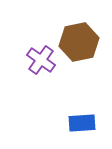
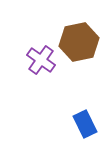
blue rectangle: moved 3 px right, 1 px down; rotated 68 degrees clockwise
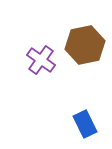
brown hexagon: moved 6 px right, 3 px down
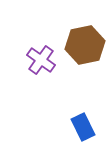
blue rectangle: moved 2 px left, 3 px down
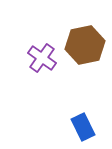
purple cross: moved 1 px right, 2 px up
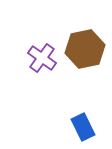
brown hexagon: moved 4 px down
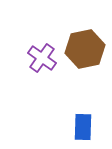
blue rectangle: rotated 28 degrees clockwise
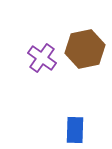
blue rectangle: moved 8 px left, 3 px down
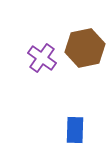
brown hexagon: moved 1 px up
